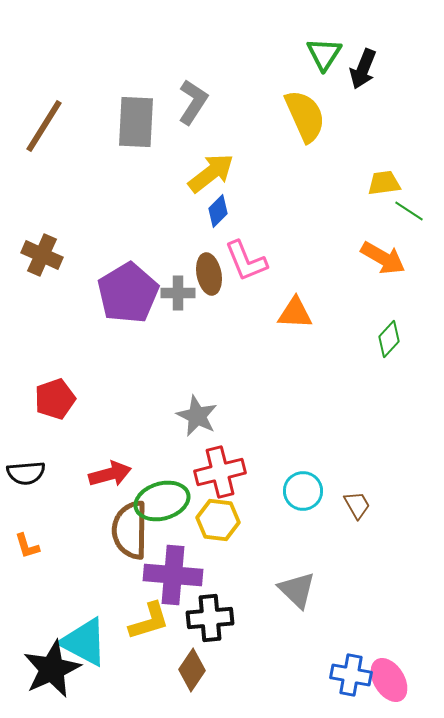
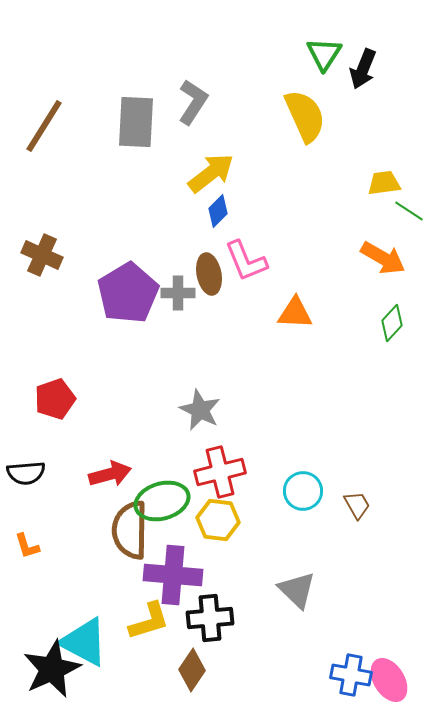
green diamond: moved 3 px right, 16 px up
gray star: moved 3 px right, 6 px up
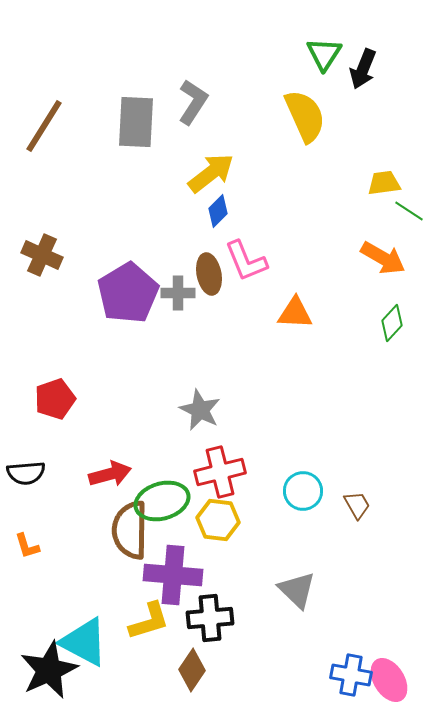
black star: moved 3 px left, 1 px down
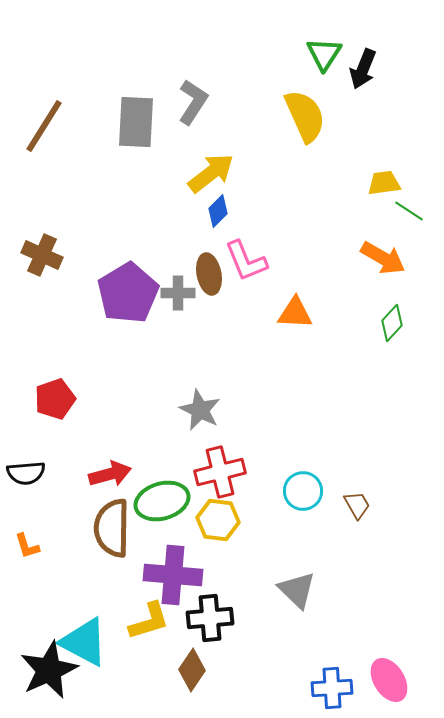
brown semicircle: moved 18 px left, 2 px up
blue cross: moved 19 px left, 13 px down; rotated 15 degrees counterclockwise
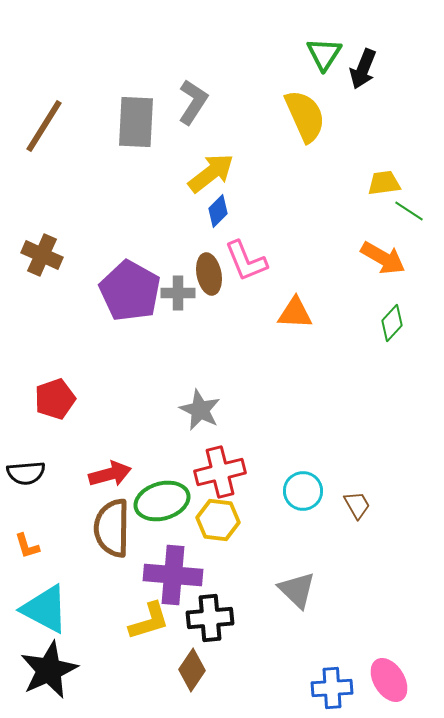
purple pentagon: moved 2 px right, 2 px up; rotated 12 degrees counterclockwise
cyan triangle: moved 39 px left, 33 px up
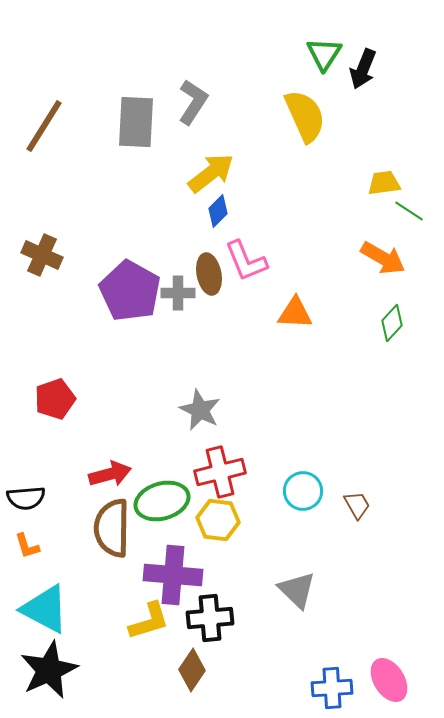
black semicircle: moved 25 px down
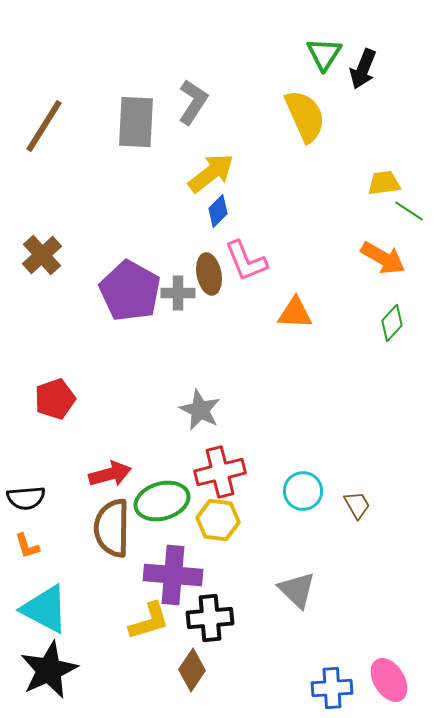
brown cross: rotated 24 degrees clockwise
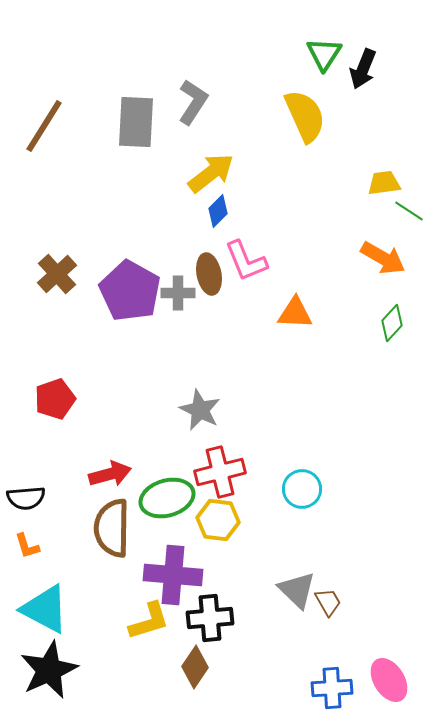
brown cross: moved 15 px right, 19 px down
cyan circle: moved 1 px left, 2 px up
green ellipse: moved 5 px right, 3 px up
brown trapezoid: moved 29 px left, 97 px down
brown diamond: moved 3 px right, 3 px up
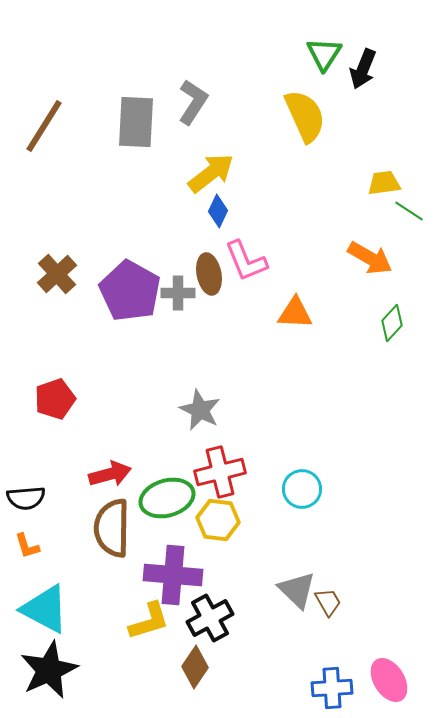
blue diamond: rotated 20 degrees counterclockwise
orange arrow: moved 13 px left
black cross: rotated 24 degrees counterclockwise
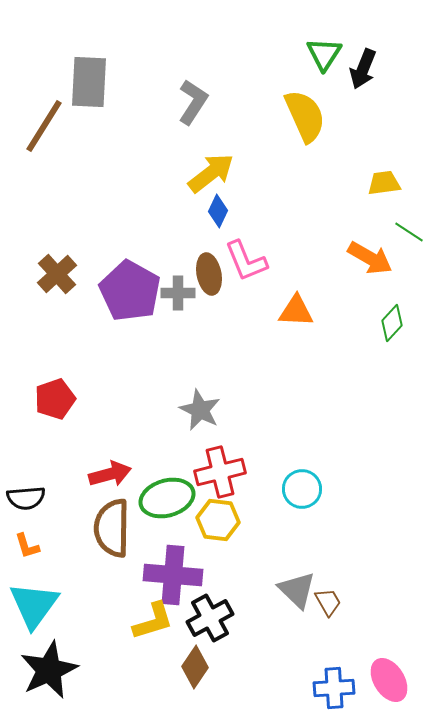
gray rectangle: moved 47 px left, 40 px up
green line: moved 21 px down
orange triangle: moved 1 px right, 2 px up
cyan triangle: moved 11 px left, 4 px up; rotated 38 degrees clockwise
yellow L-shape: moved 4 px right
blue cross: moved 2 px right
